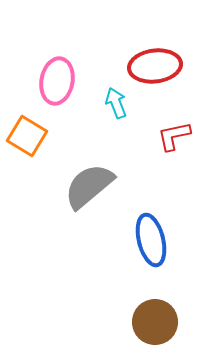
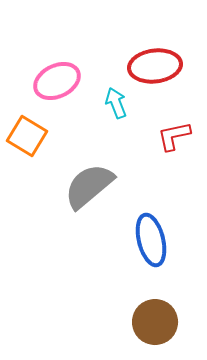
pink ellipse: rotated 54 degrees clockwise
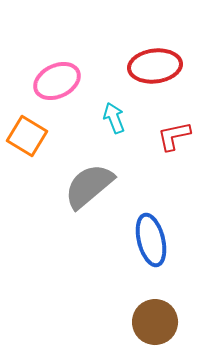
cyan arrow: moved 2 px left, 15 px down
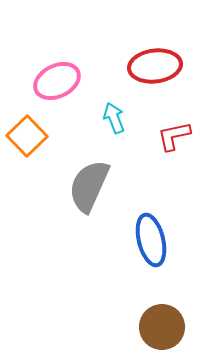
orange square: rotated 15 degrees clockwise
gray semicircle: rotated 26 degrees counterclockwise
brown circle: moved 7 px right, 5 px down
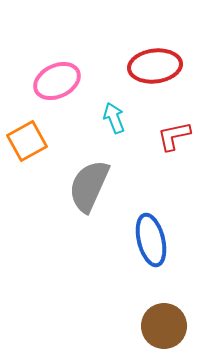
orange square: moved 5 px down; rotated 15 degrees clockwise
brown circle: moved 2 px right, 1 px up
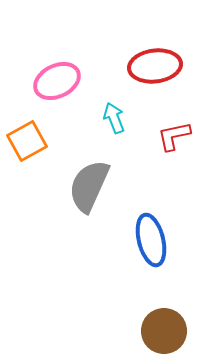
brown circle: moved 5 px down
